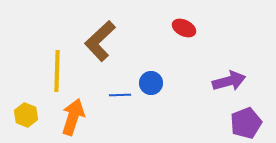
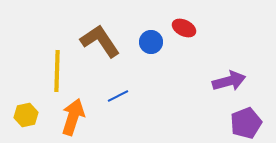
brown L-shape: rotated 99 degrees clockwise
blue circle: moved 41 px up
blue line: moved 2 px left, 1 px down; rotated 25 degrees counterclockwise
yellow hexagon: rotated 25 degrees clockwise
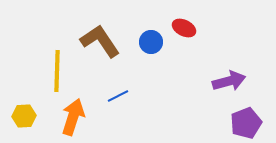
yellow hexagon: moved 2 px left, 1 px down; rotated 10 degrees clockwise
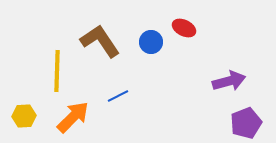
orange arrow: rotated 27 degrees clockwise
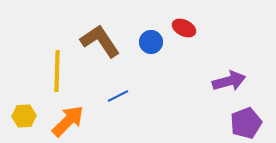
orange arrow: moved 5 px left, 4 px down
